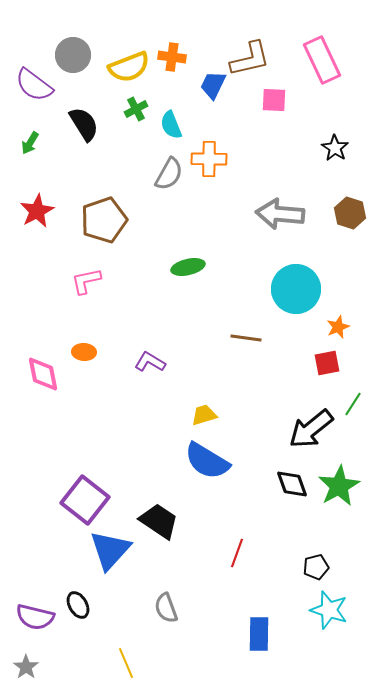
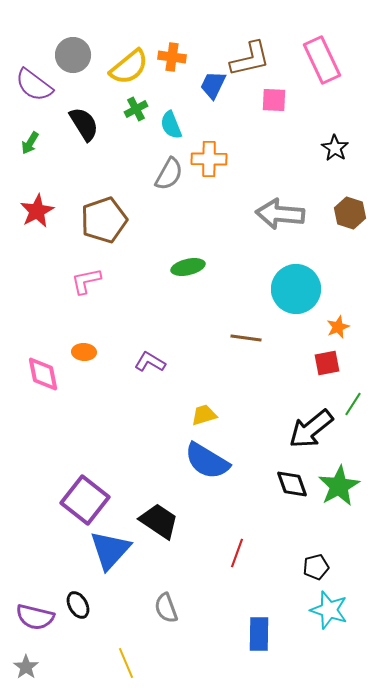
yellow semicircle at (129, 67): rotated 18 degrees counterclockwise
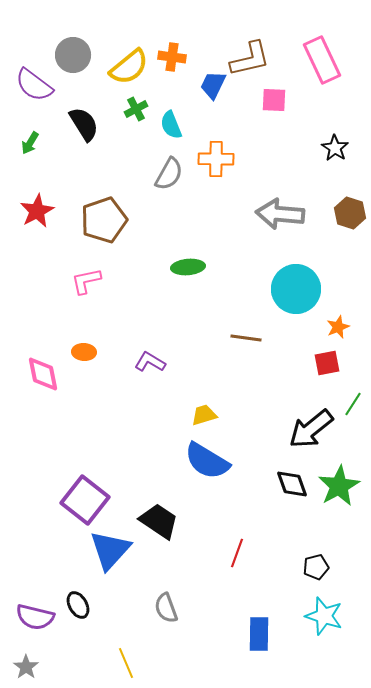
orange cross at (209, 159): moved 7 px right
green ellipse at (188, 267): rotated 8 degrees clockwise
cyan star at (329, 610): moved 5 px left, 6 px down
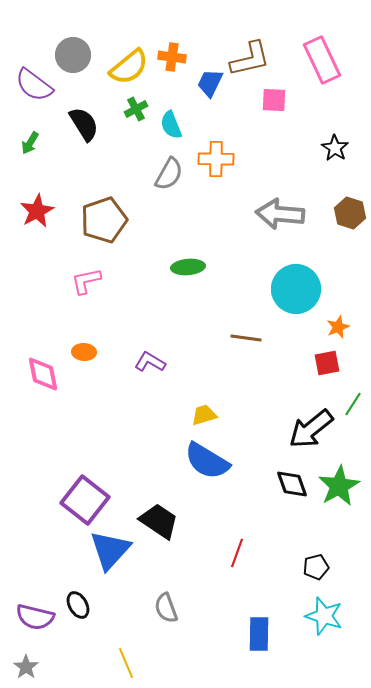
blue trapezoid at (213, 85): moved 3 px left, 2 px up
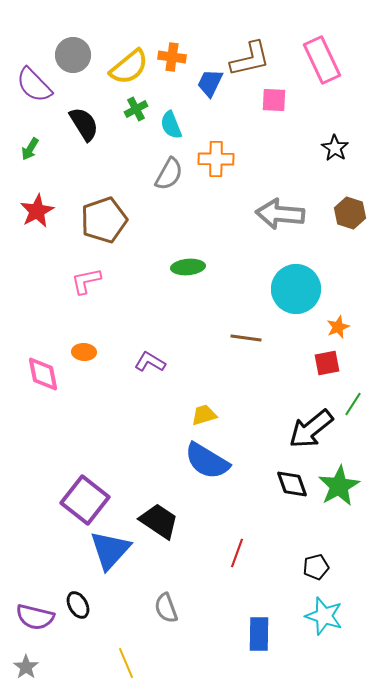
purple semicircle at (34, 85): rotated 9 degrees clockwise
green arrow at (30, 143): moved 6 px down
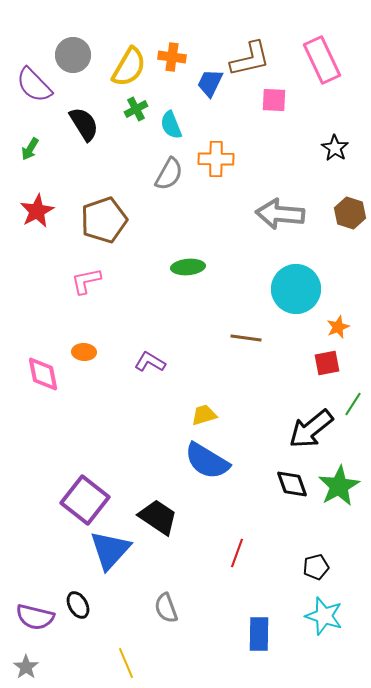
yellow semicircle at (129, 67): rotated 21 degrees counterclockwise
black trapezoid at (159, 521): moved 1 px left, 4 px up
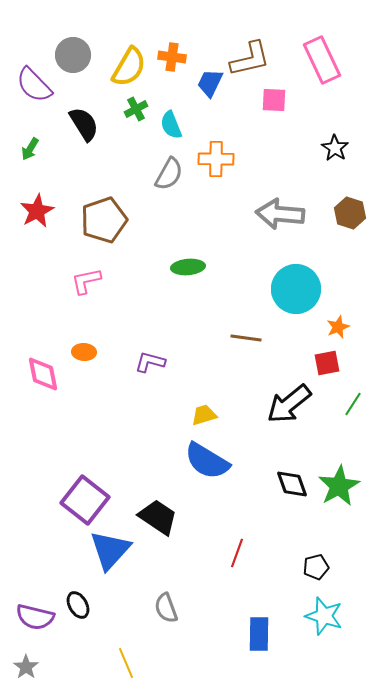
purple L-shape at (150, 362): rotated 16 degrees counterclockwise
black arrow at (311, 429): moved 22 px left, 25 px up
